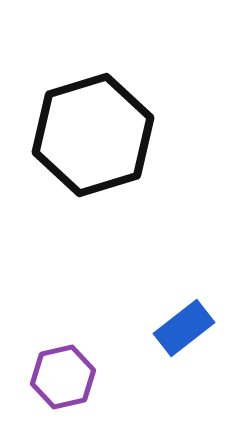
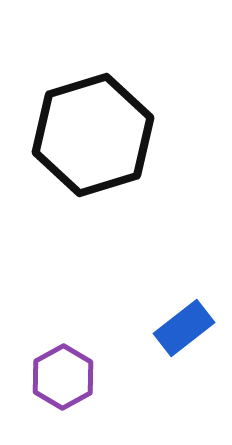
purple hexagon: rotated 16 degrees counterclockwise
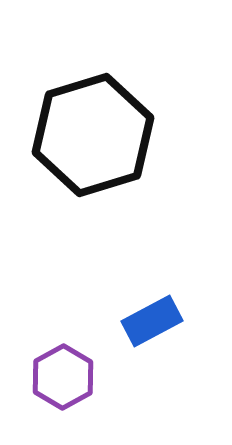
blue rectangle: moved 32 px left, 7 px up; rotated 10 degrees clockwise
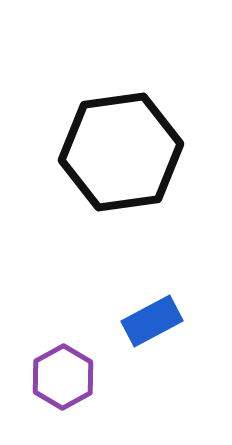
black hexagon: moved 28 px right, 17 px down; rotated 9 degrees clockwise
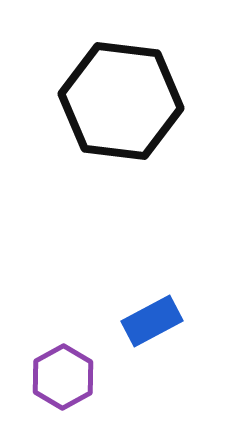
black hexagon: moved 51 px up; rotated 15 degrees clockwise
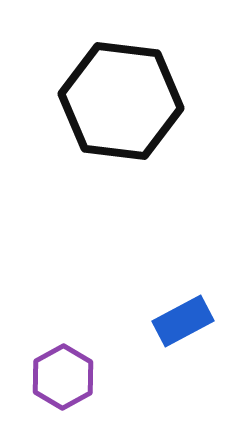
blue rectangle: moved 31 px right
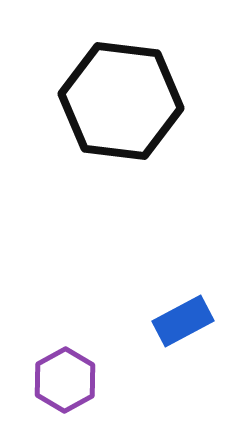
purple hexagon: moved 2 px right, 3 px down
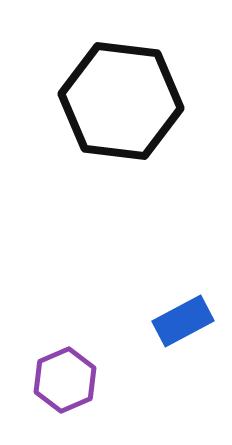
purple hexagon: rotated 6 degrees clockwise
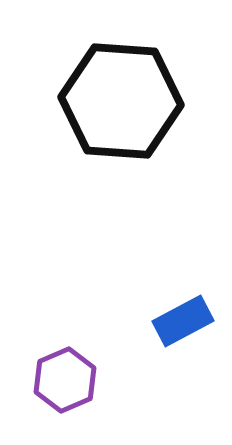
black hexagon: rotated 3 degrees counterclockwise
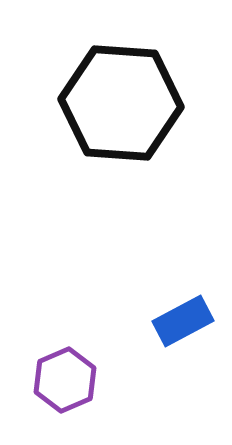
black hexagon: moved 2 px down
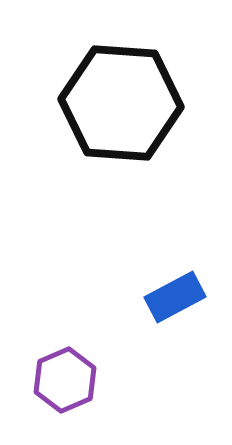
blue rectangle: moved 8 px left, 24 px up
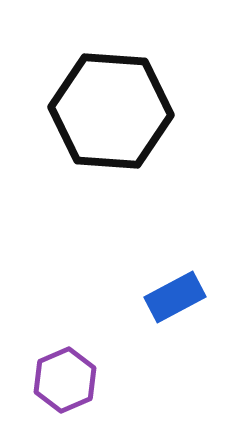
black hexagon: moved 10 px left, 8 px down
